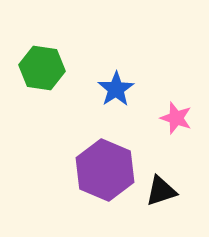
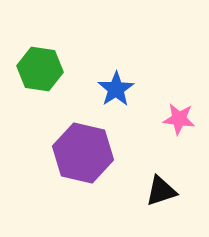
green hexagon: moved 2 px left, 1 px down
pink star: moved 3 px right, 1 px down; rotated 12 degrees counterclockwise
purple hexagon: moved 22 px left, 17 px up; rotated 10 degrees counterclockwise
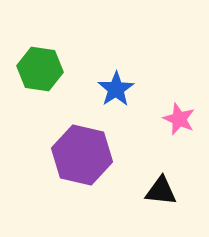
pink star: rotated 16 degrees clockwise
purple hexagon: moved 1 px left, 2 px down
black triangle: rotated 24 degrees clockwise
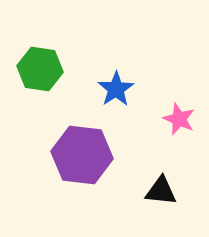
purple hexagon: rotated 6 degrees counterclockwise
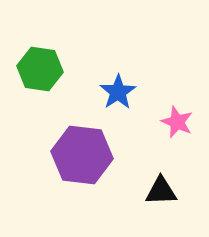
blue star: moved 2 px right, 3 px down
pink star: moved 2 px left, 3 px down
black triangle: rotated 8 degrees counterclockwise
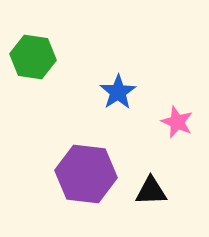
green hexagon: moved 7 px left, 12 px up
purple hexagon: moved 4 px right, 19 px down
black triangle: moved 10 px left
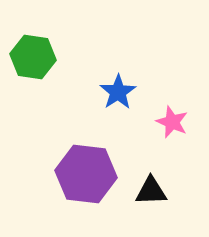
pink star: moved 5 px left
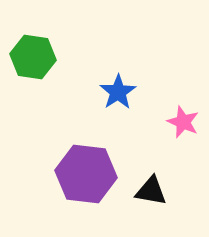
pink star: moved 11 px right
black triangle: rotated 12 degrees clockwise
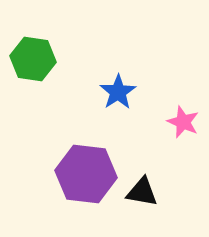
green hexagon: moved 2 px down
black triangle: moved 9 px left, 1 px down
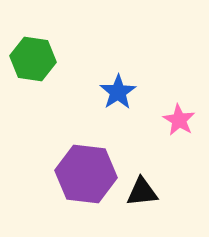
pink star: moved 4 px left, 2 px up; rotated 8 degrees clockwise
black triangle: rotated 16 degrees counterclockwise
